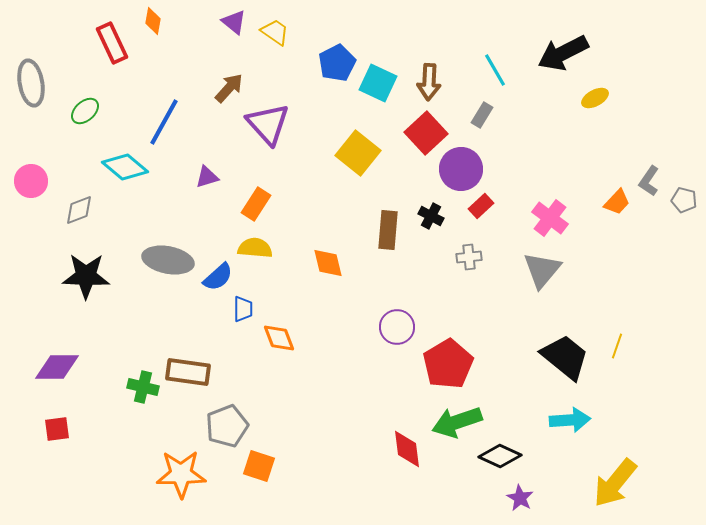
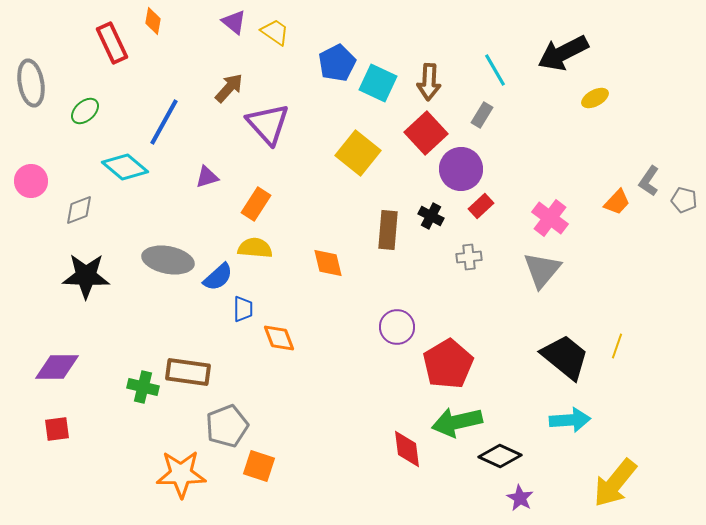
green arrow at (457, 422): rotated 6 degrees clockwise
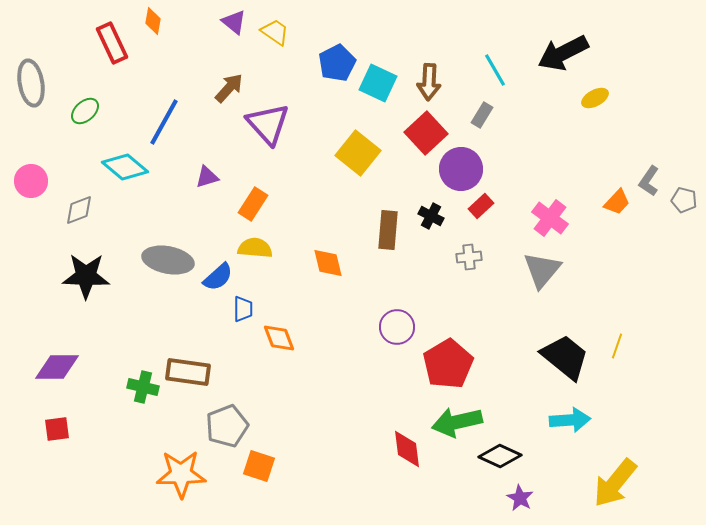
orange rectangle at (256, 204): moved 3 px left
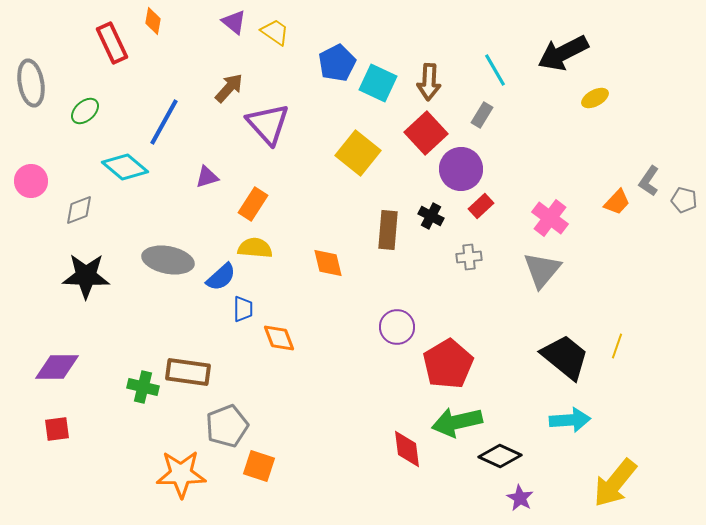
blue semicircle at (218, 277): moved 3 px right
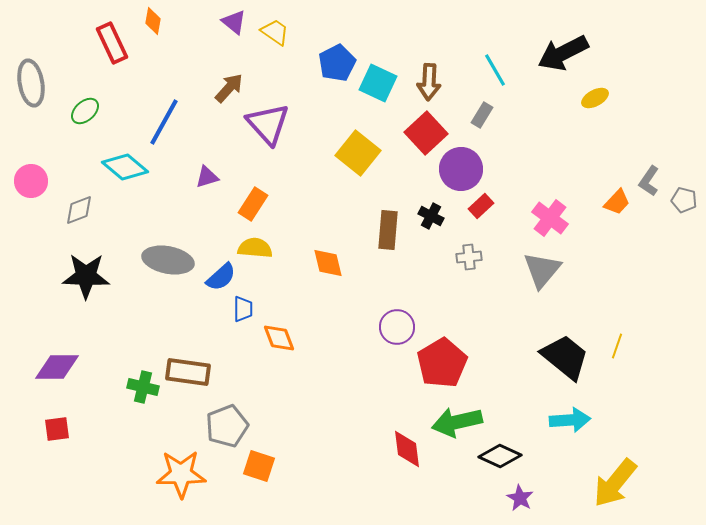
red pentagon at (448, 364): moved 6 px left, 1 px up
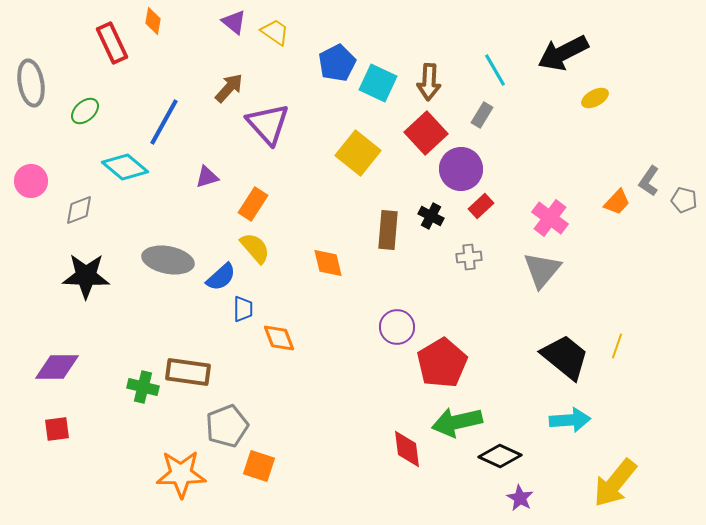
yellow semicircle at (255, 248): rotated 44 degrees clockwise
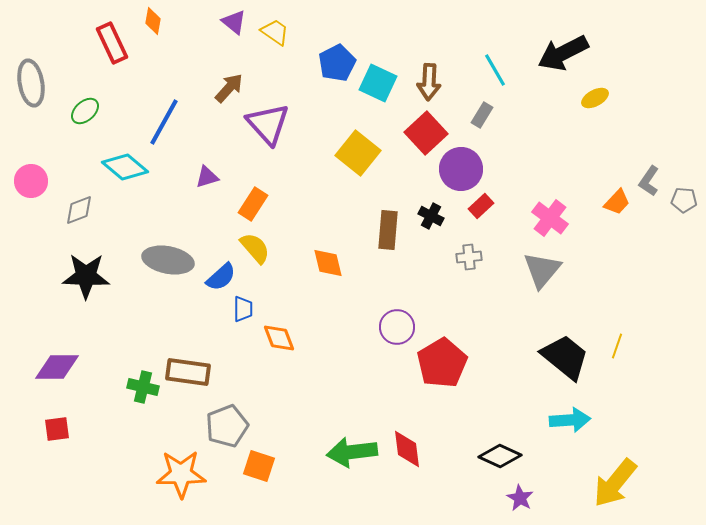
gray pentagon at (684, 200): rotated 10 degrees counterclockwise
green arrow at (457, 422): moved 105 px left, 30 px down; rotated 6 degrees clockwise
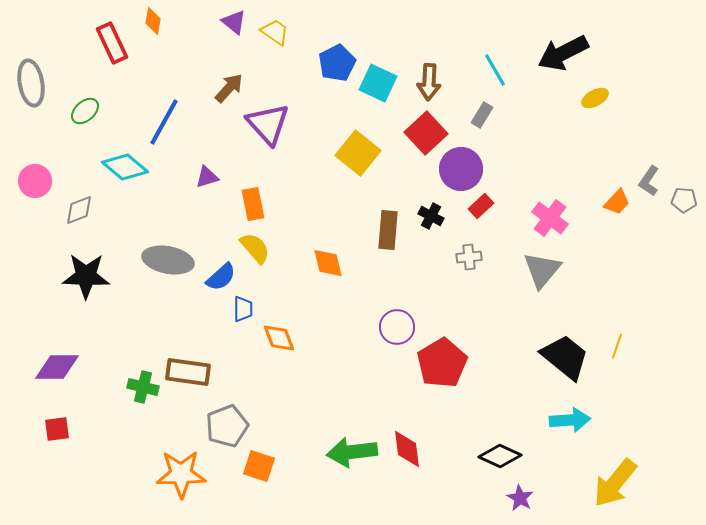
pink circle at (31, 181): moved 4 px right
orange rectangle at (253, 204): rotated 44 degrees counterclockwise
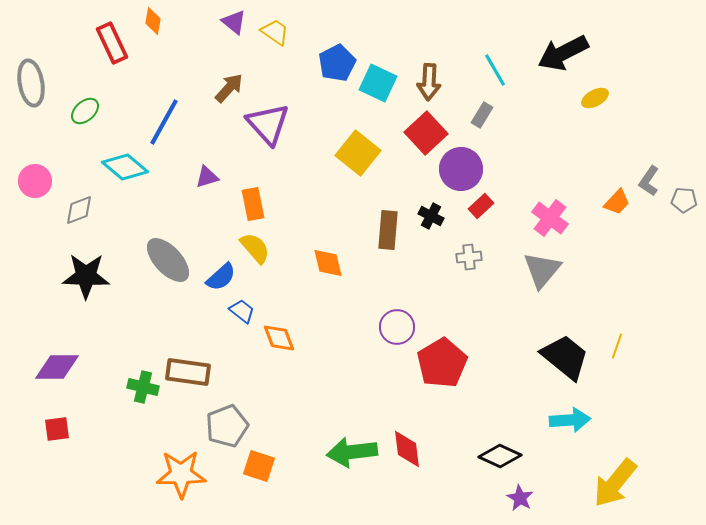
gray ellipse at (168, 260): rotated 36 degrees clockwise
blue trapezoid at (243, 309): moved 1 px left, 2 px down; rotated 52 degrees counterclockwise
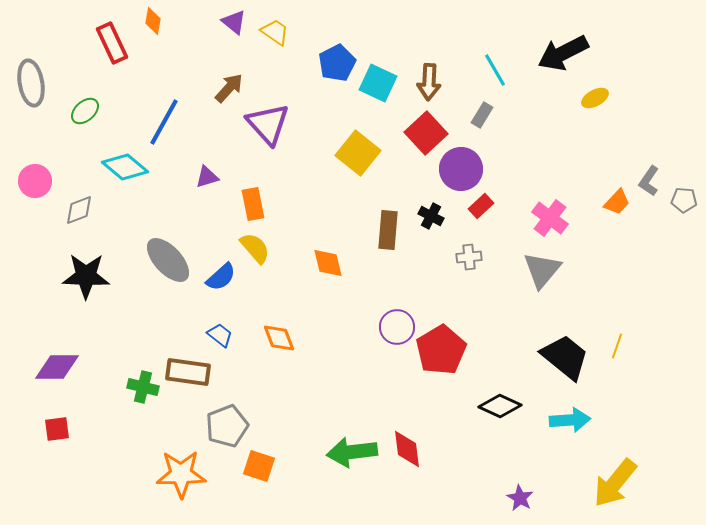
blue trapezoid at (242, 311): moved 22 px left, 24 px down
red pentagon at (442, 363): moved 1 px left, 13 px up
black diamond at (500, 456): moved 50 px up
